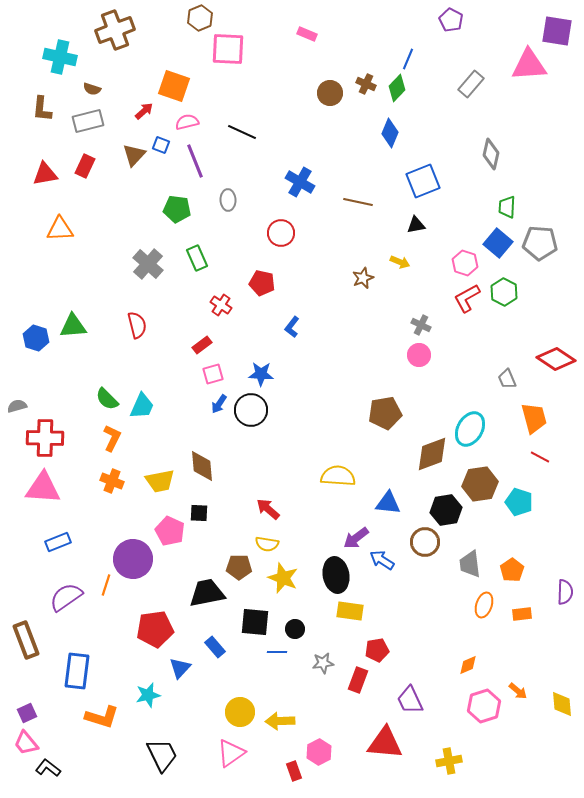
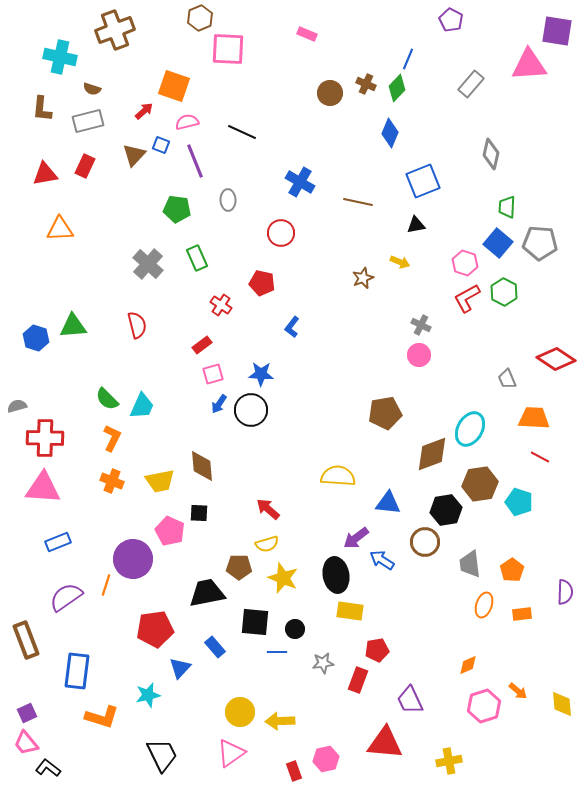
orange trapezoid at (534, 418): rotated 72 degrees counterclockwise
yellow semicircle at (267, 544): rotated 25 degrees counterclockwise
pink hexagon at (319, 752): moved 7 px right, 7 px down; rotated 15 degrees clockwise
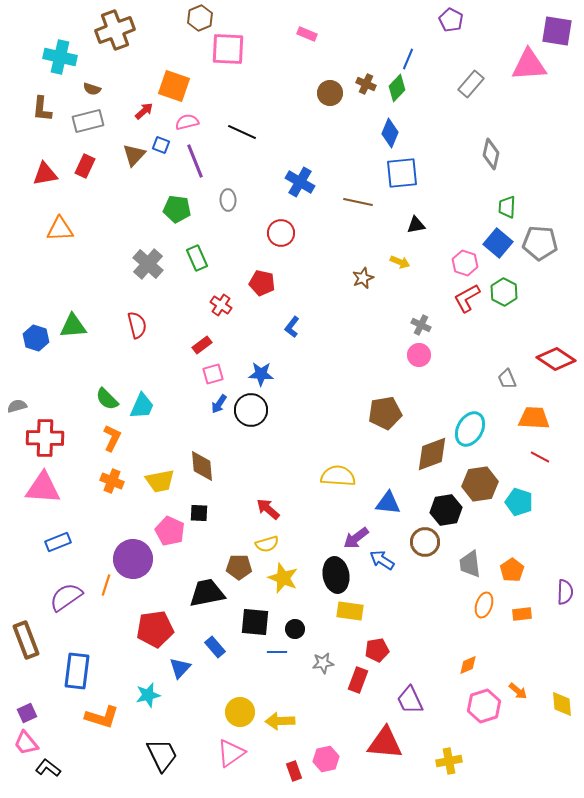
blue square at (423, 181): moved 21 px left, 8 px up; rotated 16 degrees clockwise
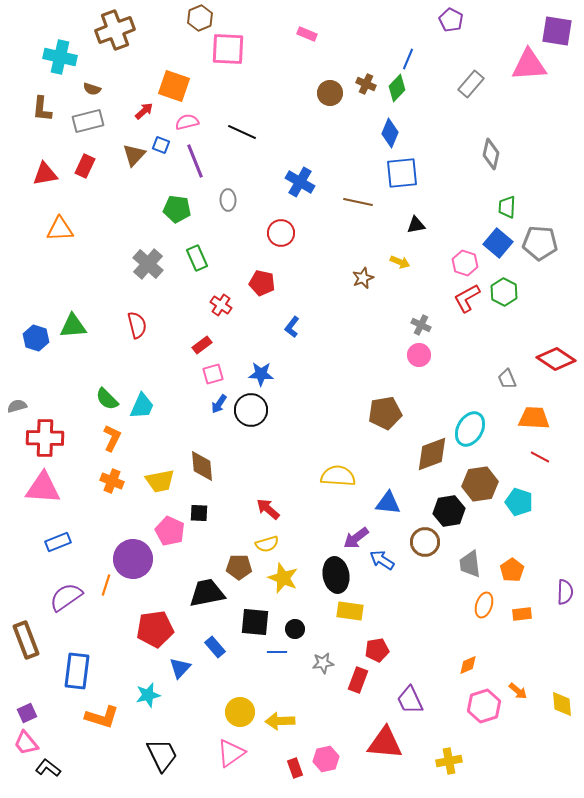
black hexagon at (446, 510): moved 3 px right, 1 px down
red rectangle at (294, 771): moved 1 px right, 3 px up
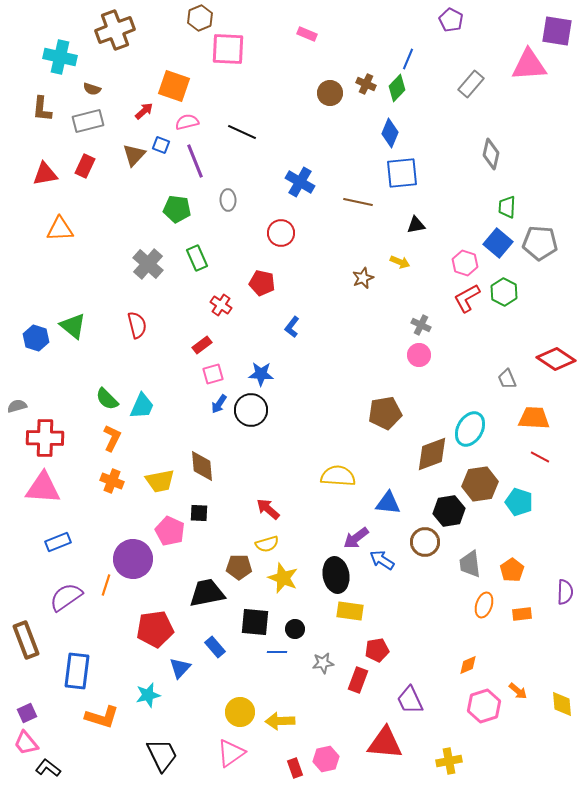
green triangle at (73, 326): rotated 44 degrees clockwise
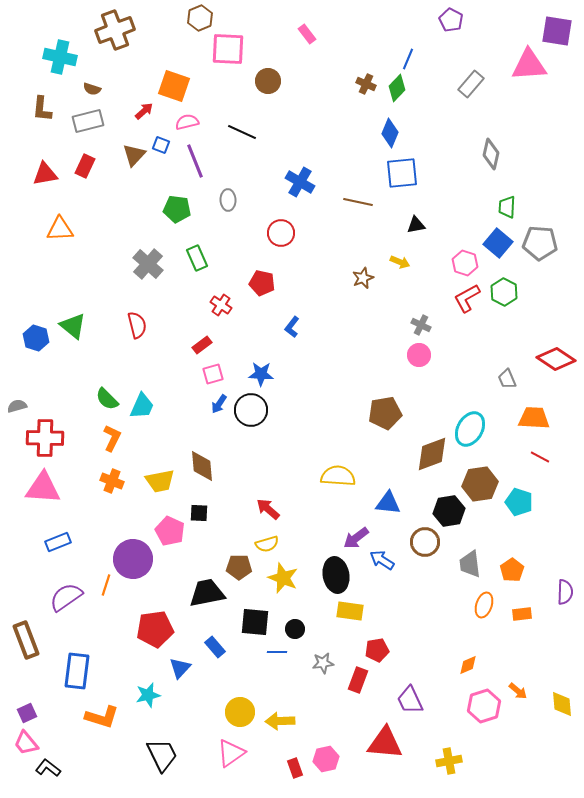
pink rectangle at (307, 34): rotated 30 degrees clockwise
brown circle at (330, 93): moved 62 px left, 12 px up
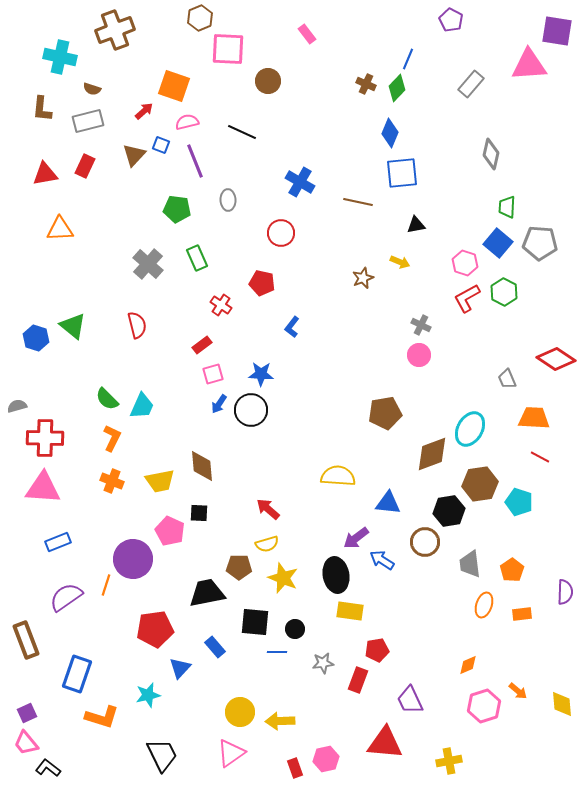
blue rectangle at (77, 671): moved 3 px down; rotated 12 degrees clockwise
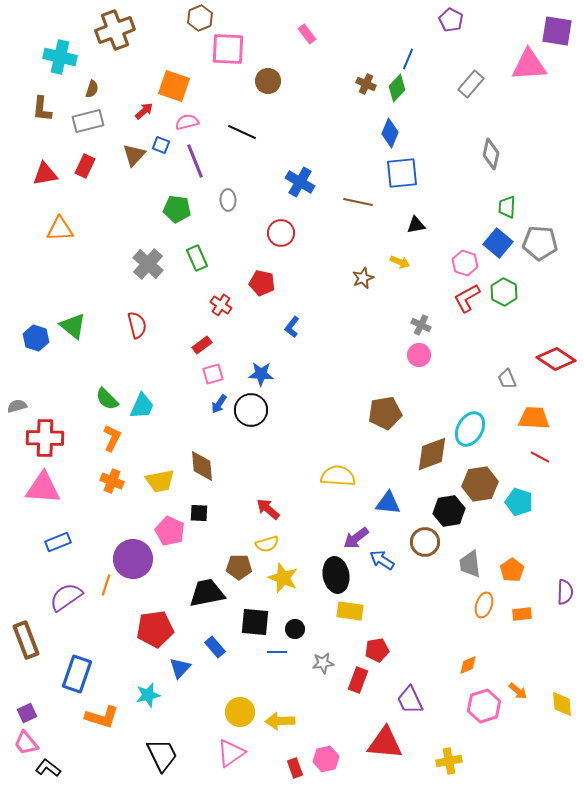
brown semicircle at (92, 89): rotated 90 degrees counterclockwise
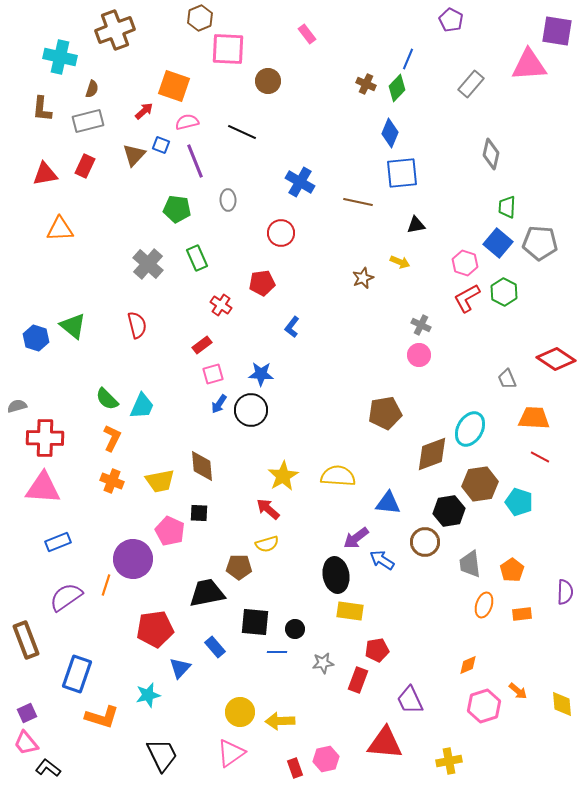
red pentagon at (262, 283): rotated 20 degrees counterclockwise
yellow star at (283, 578): moved 102 px up; rotated 20 degrees clockwise
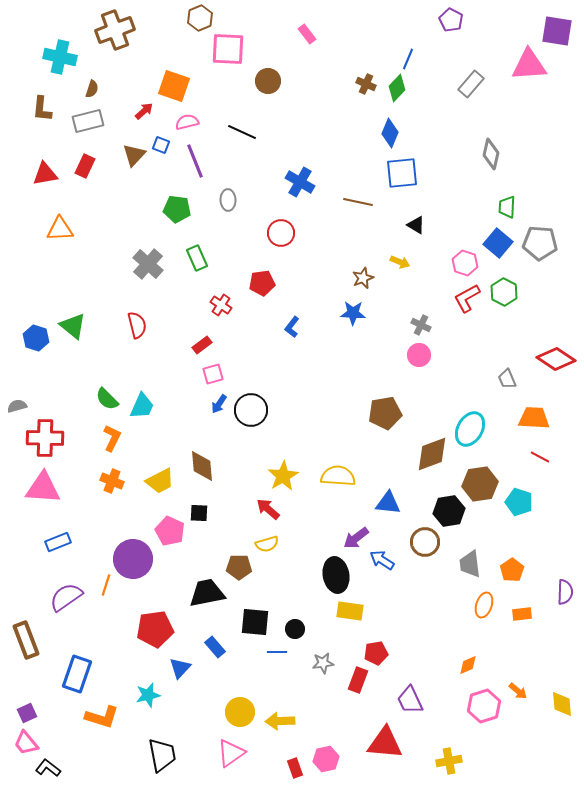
black triangle at (416, 225): rotated 42 degrees clockwise
blue star at (261, 374): moved 92 px right, 61 px up
yellow trapezoid at (160, 481): rotated 16 degrees counterclockwise
red pentagon at (377, 650): moved 1 px left, 3 px down
black trapezoid at (162, 755): rotated 15 degrees clockwise
